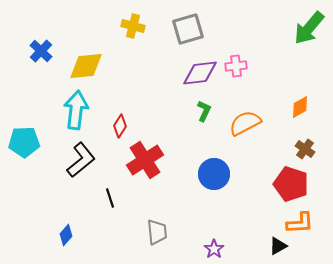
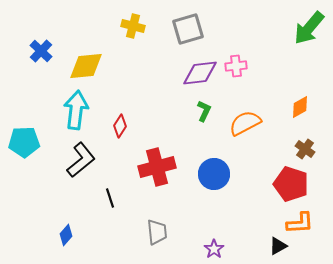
red cross: moved 12 px right, 7 px down; rotated 18 degrees clockwise
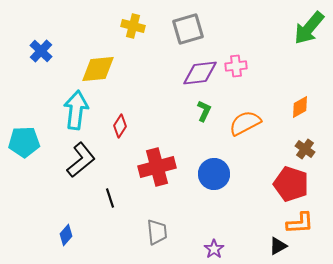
yellow diamond: moved 12 px right, 3 px down
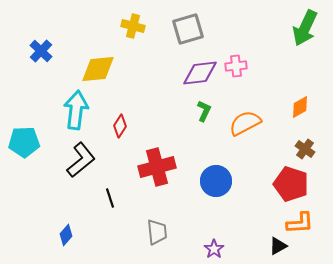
green arrow: moved 4 px left; rotated 15 degrees counterclockwise
blue circle: moved 2 px right, 7 px down
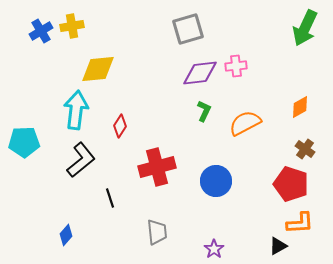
yellow cross: moved 61 px left; rotated 25 degrees counterclockwise
blue cross: moved 20 px up; rotated 15 degrees clockwise
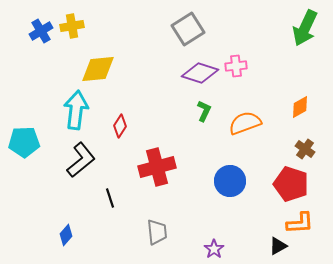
gray square: rotated 16 degrees counterclockwise
purple diamond: rotated 24 degrees clockwise
orange semicircle: rotated 8 degrees clockwise
blue circle: moved 14 px right
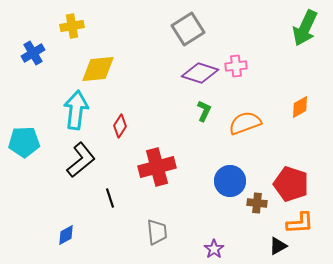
blue cross: moved 8 px left, 22 px down
brown cross: moved 48 px left, 54 px down; rotated 30 degrees counterclockwise
blue diamond: rotated 20 degrees clockwise
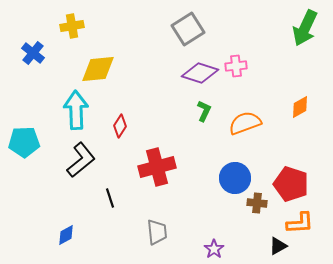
blue cross: rotated 20 degrees counterclockwise
cyan arrow: rotated 9 degrees counterclockwise
blue circle: moved 5 px right, 3 px up
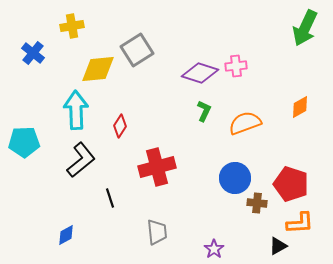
gray square: moved 51 px left, 21 px down
